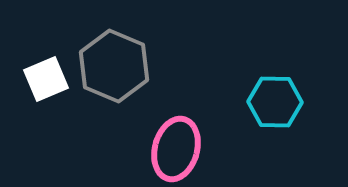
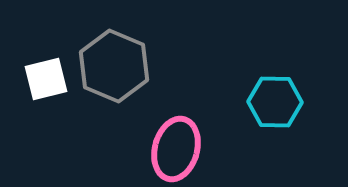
white square: rotated 9 degrees clockwise
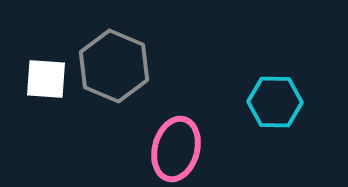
white square: rotated 18 degrees clockwise
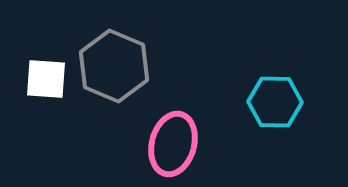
pink ellipse: moved 3 px left, 5 px up
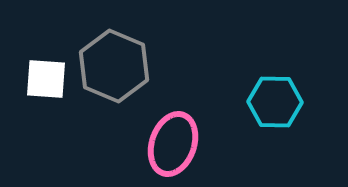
pink ellipse: rotated 4 degrees clockwise
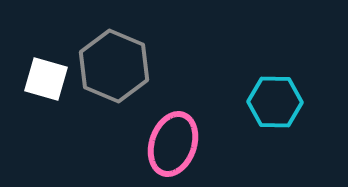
white square: rotated 12 degrees clockwise
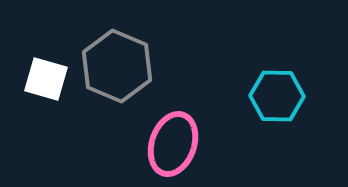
gray hexagon: moved 3 px right
cyan hexagon: moved 2 px right, 6 px up
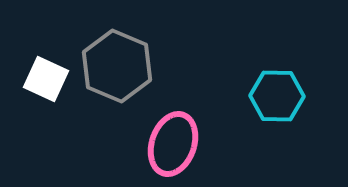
white square: rotated 9 degrees clockwise
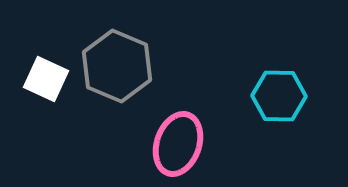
cyan hexagon: moved 2 px right
pink ellipse: moved 5 px right
